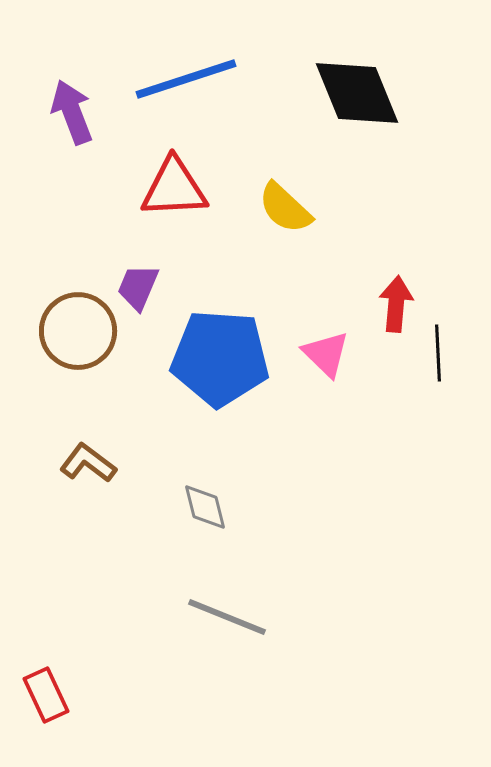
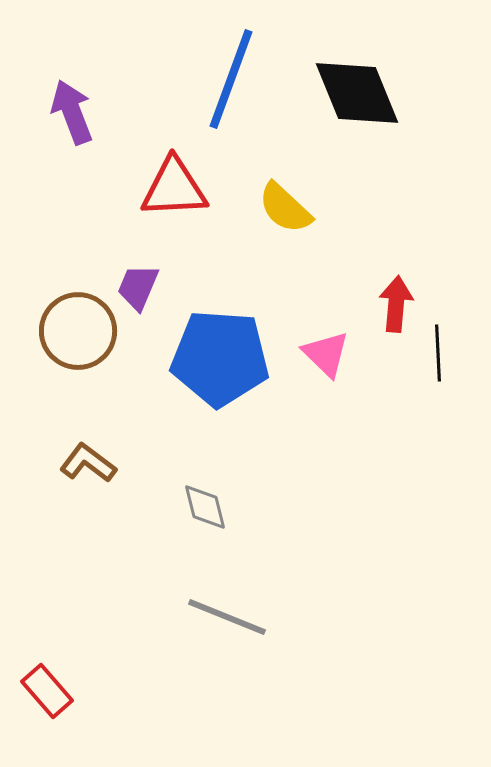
blue line: moved 45 px right; rotated 52 degrees counterclockwise
red rectangle: moved 1 px right, 4 px up; rotated 16 degrees counterclockwise
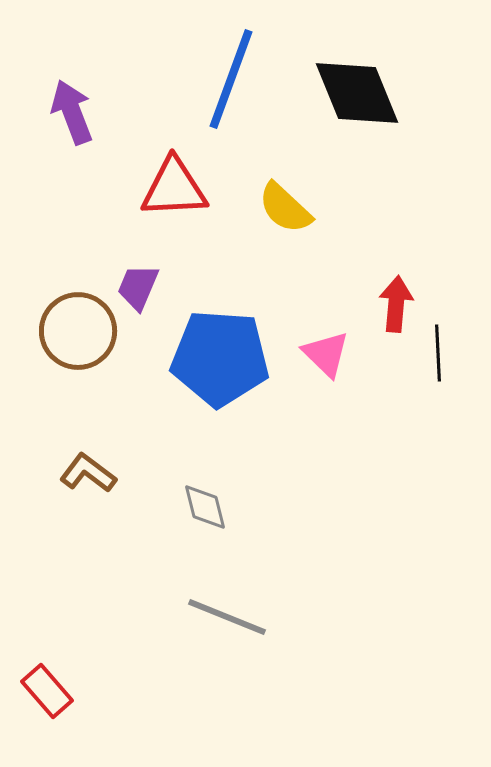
brown L-shape: moved 10 px down
